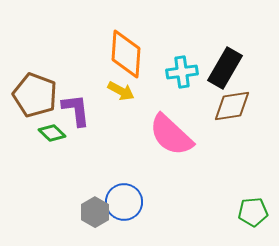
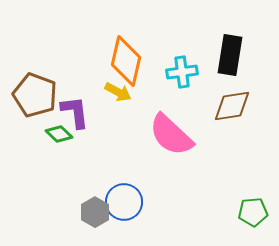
orange diamond: moved 7 px down; rotated 9 degrees clockwise
black rectangle: moved 5 px right, 13 px up; rotated 21 degrees counterclockwise
yellow arrow: moved 3 px left, 1 px down
purple L-shape: moved 1 px left, 2 px down
green diamond: moved 7 px right, 1 px down
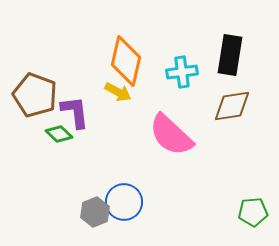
gray hexagon: rotated 8 degrees clockwise
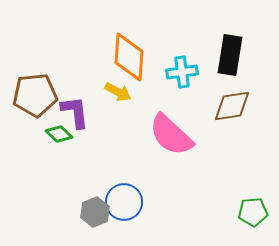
orange diamond: moved 3 px right, 4 px up; rotated 9 degrees counterclockwise
brown pentagon: rotated 27 degrees counterclockwise
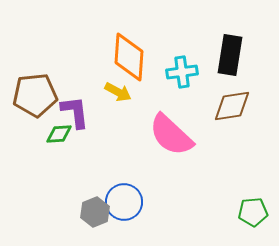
green diamond: rotated 48 degrees counterclockwise
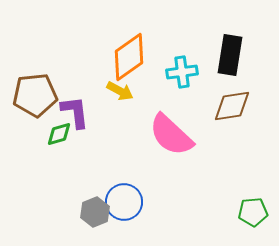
orange diamond: rotated 51 degrees clockwise
yellow arrow: moved 2 px right, 1 px up
green diamond: rotated 12 degrees counterclockwise
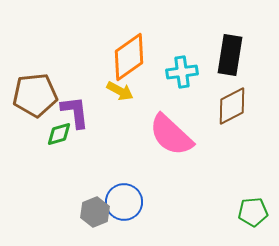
brown diamond: rotated 18 degrees counterclockwise
